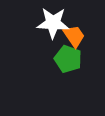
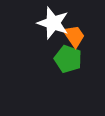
white star: rotated 16 degrees clockwise
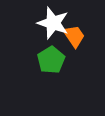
green pentagon: moved 17 px left, 1 px down; rotated 20 degrees clockwise
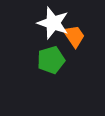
green pentagon: rotated 16 degrees clockwise
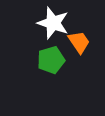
orange trapezoid: moved 5 px right, 6 px down
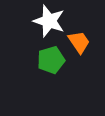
white star: moved 4 px left, 2 px up
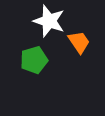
green pentagon: moved 17 px left
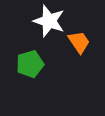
green pentagon: moved 4 px left, 4 px down
